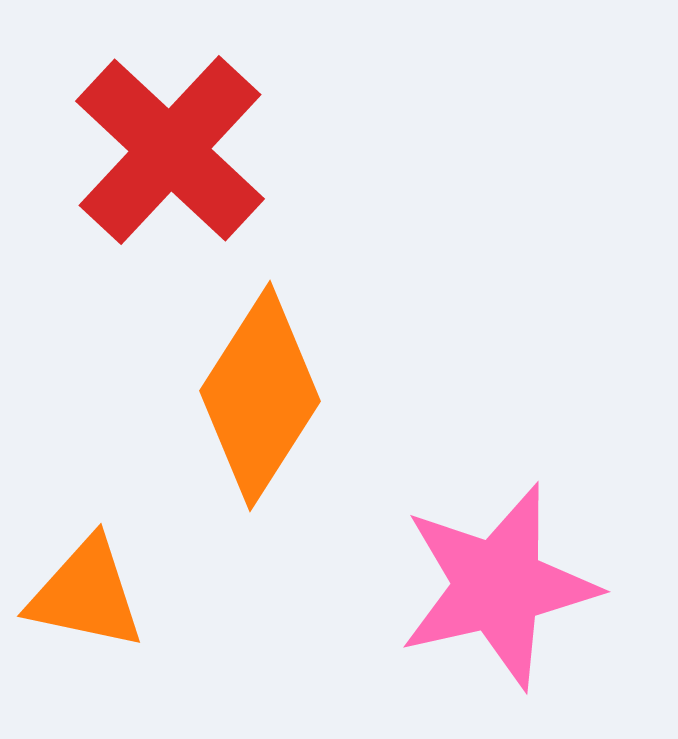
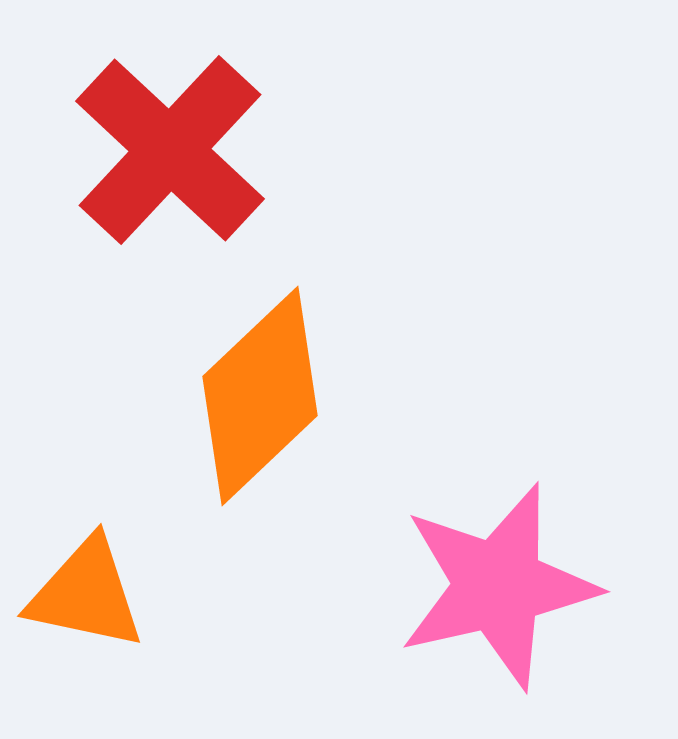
orange diamond: rotated 14 degrees clockwise
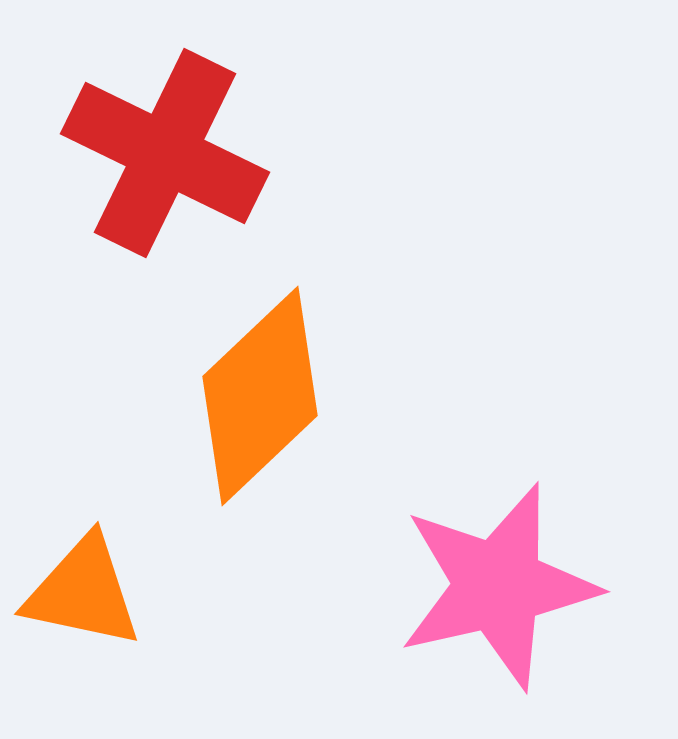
red cross: moved 5 px left, 3 px down; rotated 17 degrees counterclockwise
orange triangle: moved 3 px left, 2 px up
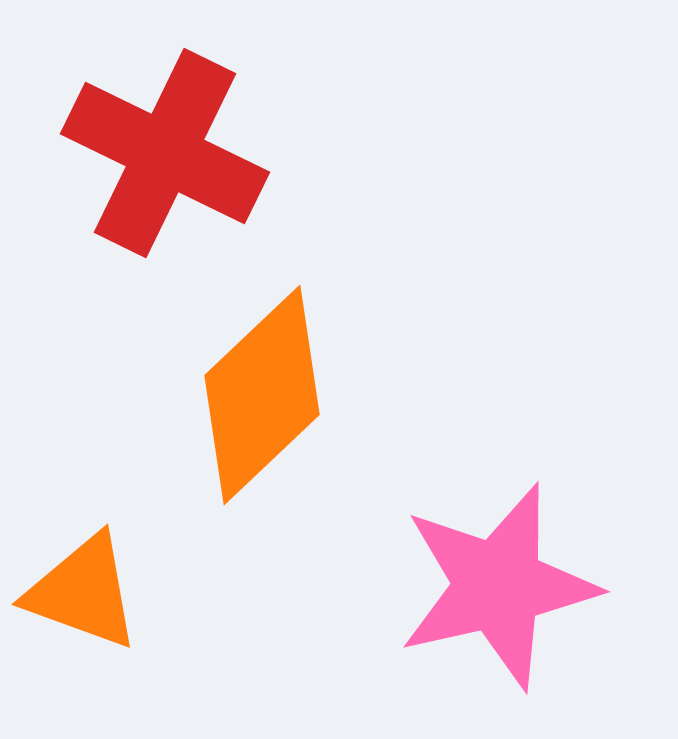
orange diamond: moved 2 px right, 1 px up
orange triangle: rotated 8 degrees clockwise
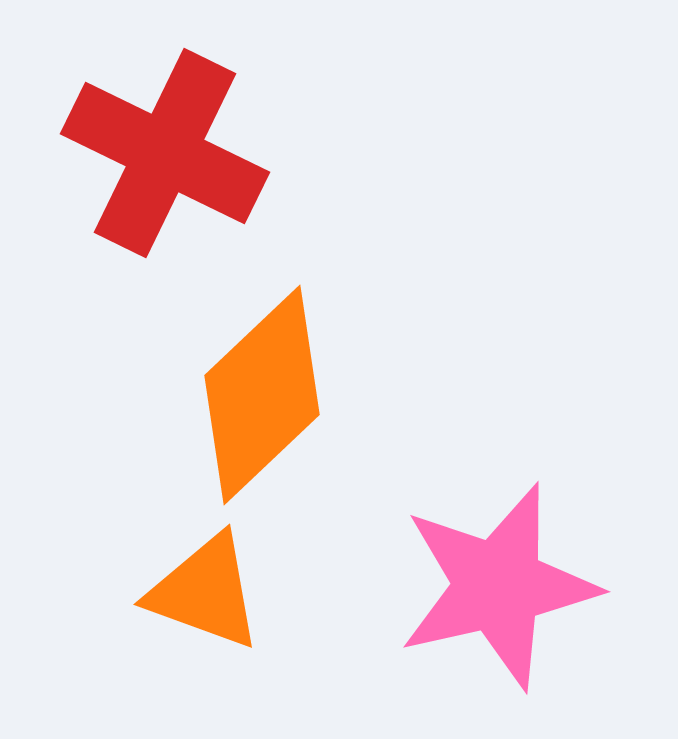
orange triangle: moved 122 px right
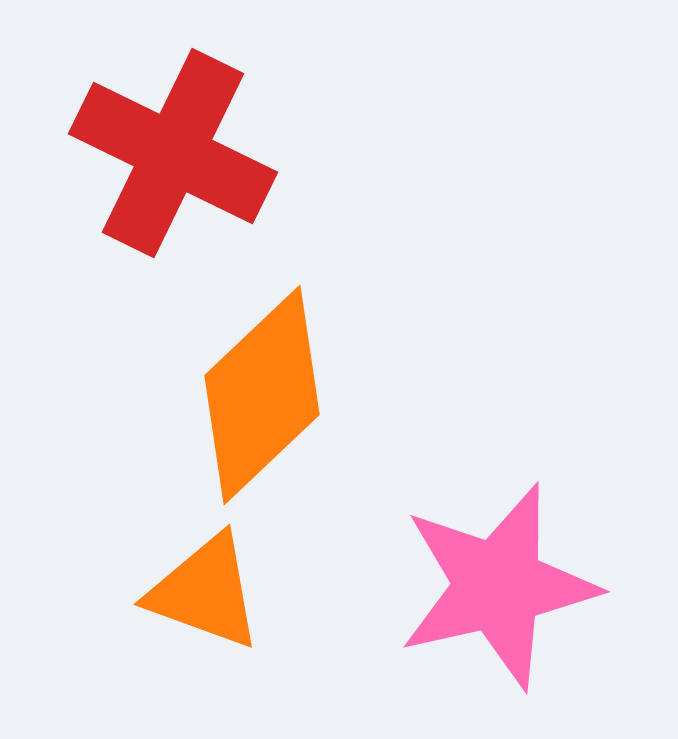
red cross: moved 8 px right
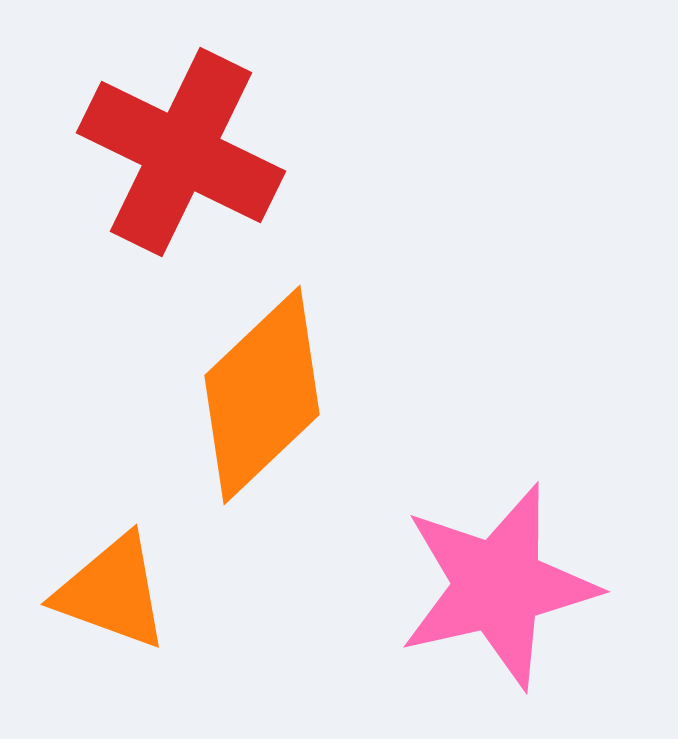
red cross: moved 8 px right, 1 px up
orange triangle: moved 93 px left
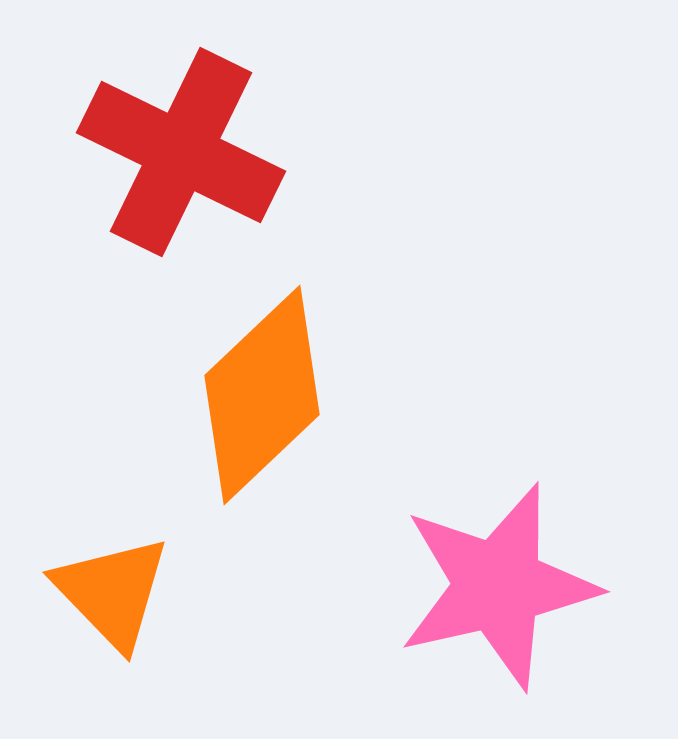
orange triangle: rotated 26 degrees clockwise
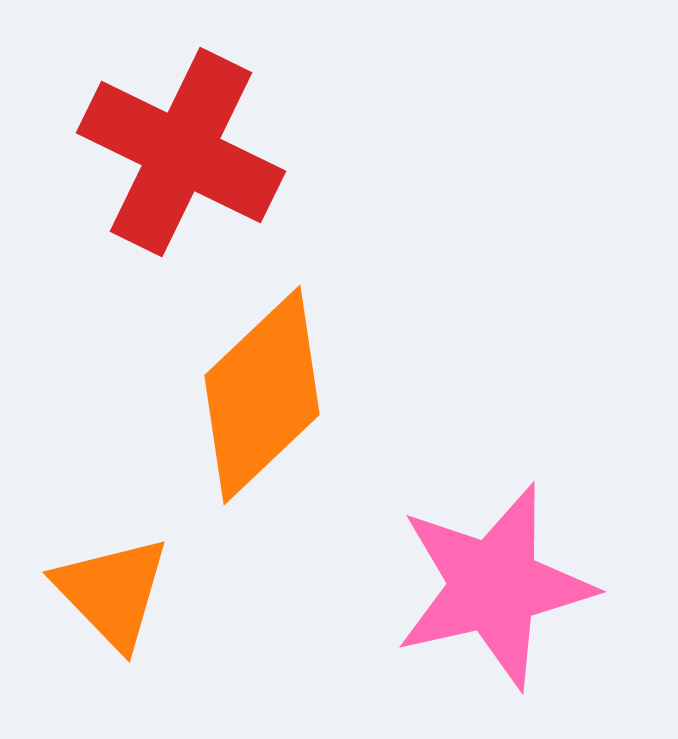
pink star: moved 4 px left
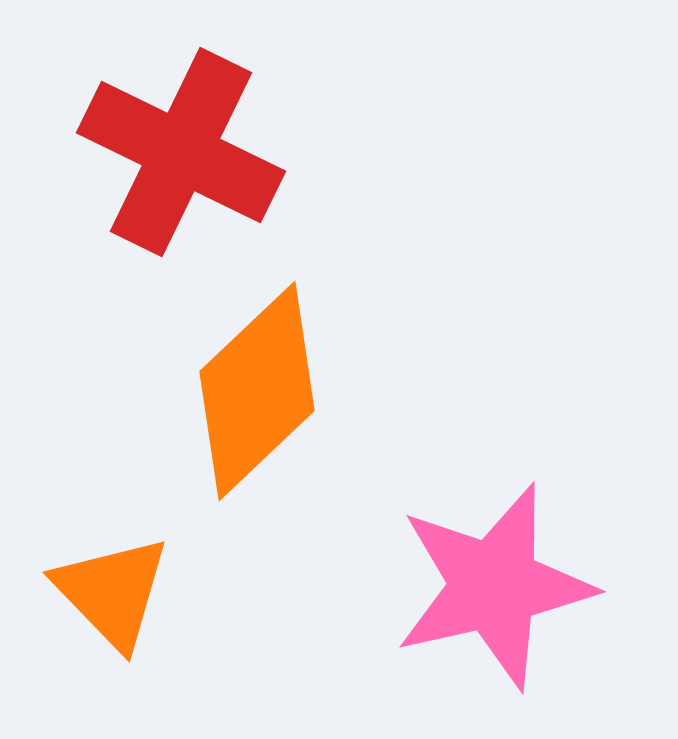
orange diamond: moved 5 px left, 4 px up
